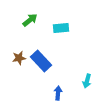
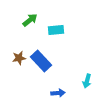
cyan rectangle: moved 5 px left, 2 px down
blue arrow: rotated 80 degrees clockwise
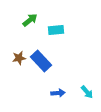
cyan arrow: moved 11 px down; rotated 56 degrees counterclockwise
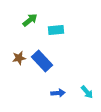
blue rectangle: moved 1 px right
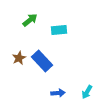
cyan rectangle: moved 3 px right
brown star: rotated 16 degrees counterclockwise
cyan arrow: rotated 72 degrees clockwise
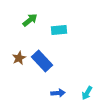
cyan arrow: moved 1 px down
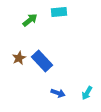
cyan rectangle: moved 18 px up
blue arrow: rotated 24 degrees clockwise
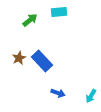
cyan arrow: moved 4 px right, 3 px down
